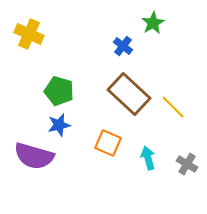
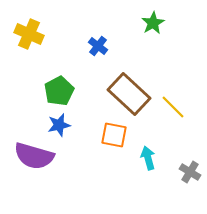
blue cross: moved 25 px left
green pentagon: rotated 28 degrees clockwise
orange square: moved 6 px right, 8 px up; rotated 12 degrees counterclockwise
gray cross: moved 3 px right, 8 px down
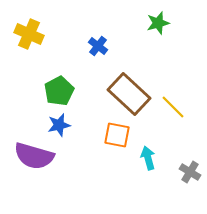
green star: moved 5 px right; rotated 15 degrees clockwise
orange square: moved 3 px right
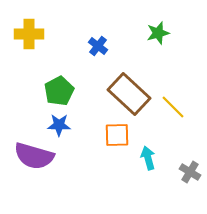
green star: moved 10 px down
yellow cross: rotated 24 degrees counterclockwise
blue star: rotated 15 degrees clockwise
orange square: rotated 12 degrees counterclockwise
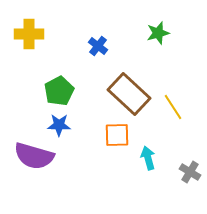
yellow line: rotated 12 degrees clockwise
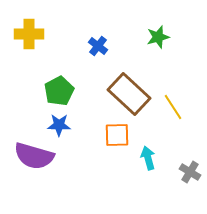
green star: moved 4 px down
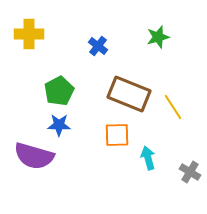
brown rectangle: rotated 21 degrees counterclockwise
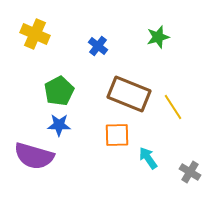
yellow cross: moved 6 px right; rotated 24 degrees clockwise
cyan arrow: rotated 20 degrees counterclockwise
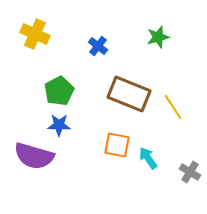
orange square: moved 10 px down; rotated 12 degrees clockwise
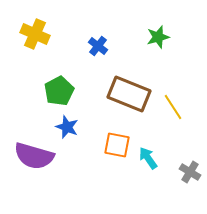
blue star: moved 8 px right, 2 px down; rotated 20 degrees clockwise
